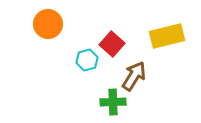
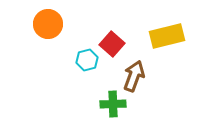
brown arrow: rotated 12 degrees counterclockwise
green cross: moved 2 px down
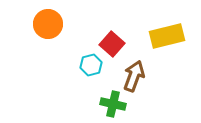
cyan hexagon: moved 4 px right, 5 px down
green cross: rotated 15 degrees clockwise
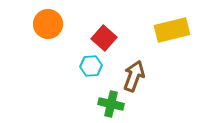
yellow rectangle: moved 5 px right, 6 px up
red square: moved 8 px left, 6 px up
cyan hexagon: moved 1 px down; rotated 10 degrees clockwise
green cross: moved 2 px left
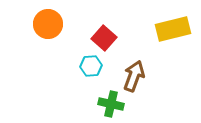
yellow rectangle: moved 1 px right, 1 px up
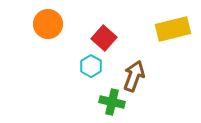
cyan hexagon: rotated 25 degrees counterclockwise
green cross: moved 1 px right, 2 px up
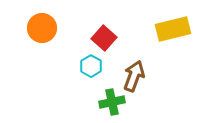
orange circle: moved 6 px left, 4 px down
green cross: rotated 25 degrees counterclockwise
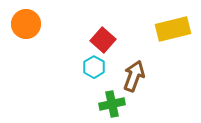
orange circle: moved 16 px left, 4 px up
red square: moved 1 px left, 2 px down
cyan hexagon: moved 3 px right, 1 px down
green cross: moved 2 px down
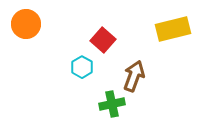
cyan hexagon: moved 12 px left
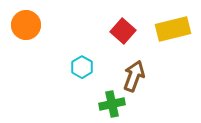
orange circle: moved 1 px down
red square: moved 20 px right, 9 px up
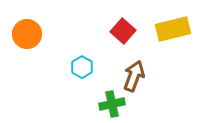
orange circle: moved 1 px right, 9 px down
